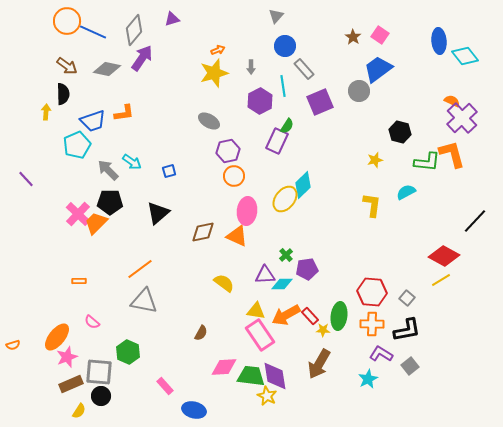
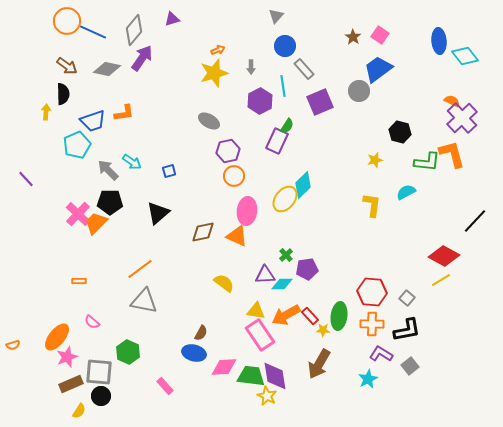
blue ellipse at (194, 410): moved 57 px up
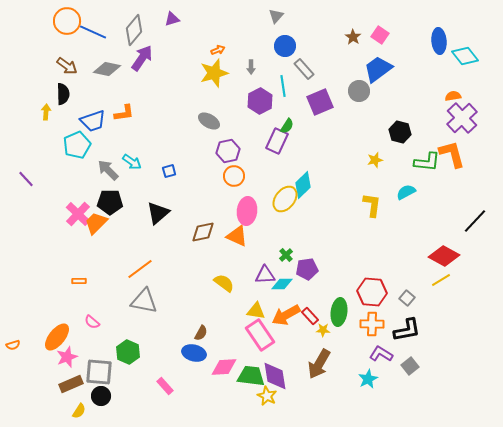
orange semicircle at (452, 101): moved 1 px right, 5 px up; rotated 35 degrees counterclockwise
green ellipse at (339, 316): moved 4 px up
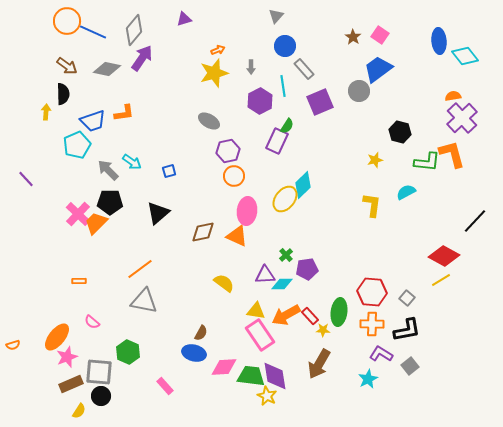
purple triangle at (172, 19): moved 12 px right
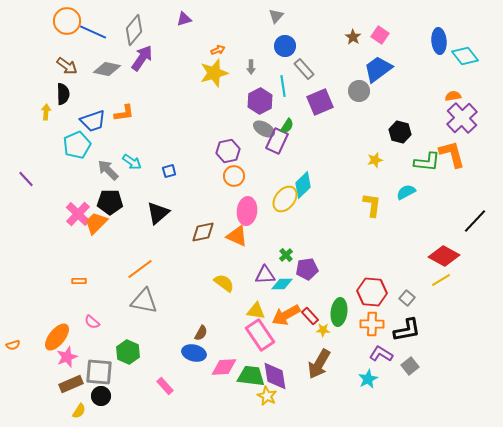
gray ellipse at (209, 121): moved 55 px right, 8 px down
